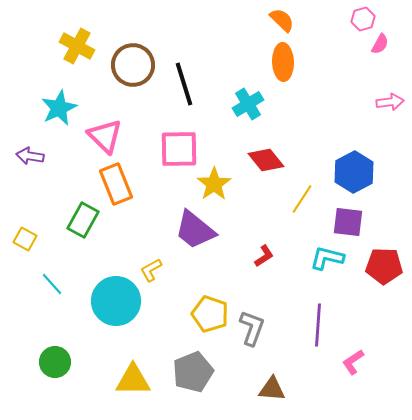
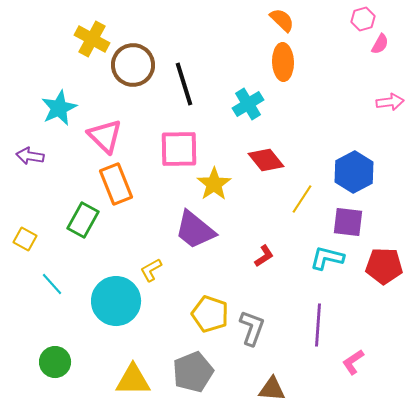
yellow cross: moved 15 px right, 7 px up
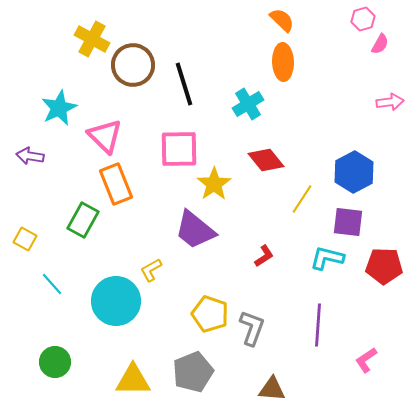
pink L-shape: moved 13 px right, 2 px up
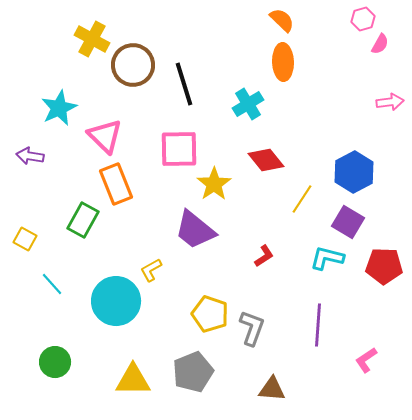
purple square: rotated 24 degrees clockwise
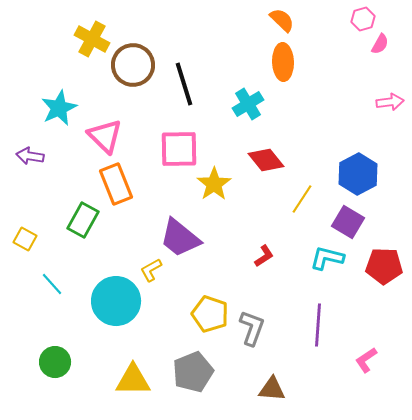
blue hexagon: moved 4 px right, 2 px down
purple trapezoid: moved 15 px left, 8 px down
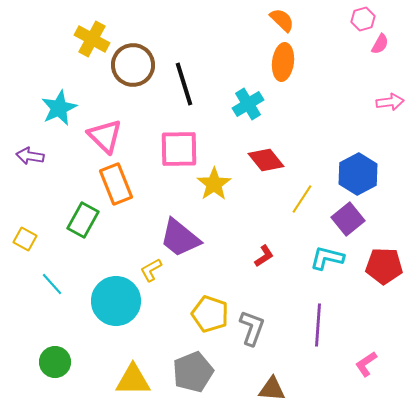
orange ellipse: rotated 9 degrees clockwise
purple square: moved 3 px up; rotated 20 degrees clockwise
pink L-shape: moved 4 px down
